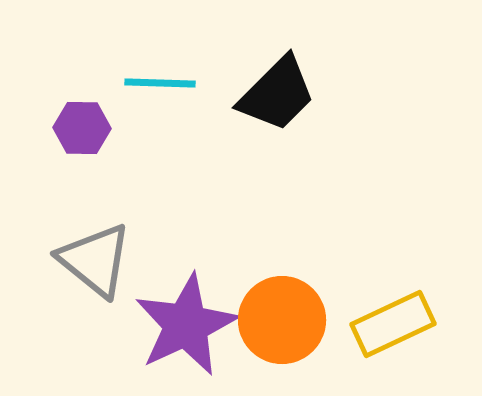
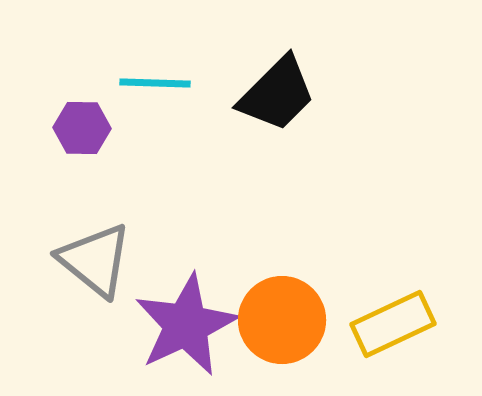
cyan line: moved 5 px left
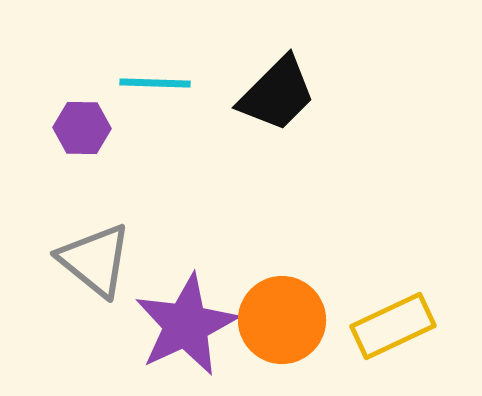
yellow rectangle: moved 2 px down
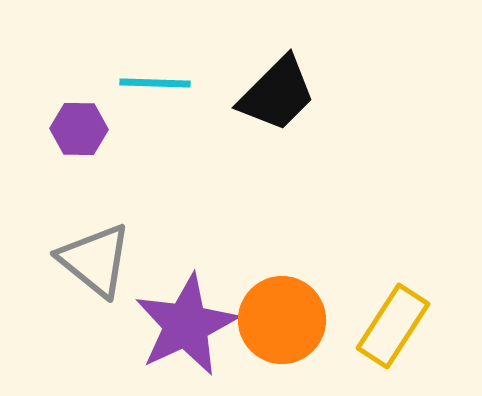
purple hexagon: moved 3 px left, 1 px down
yellow rectangle: rotated 32 degrees counterclockwise
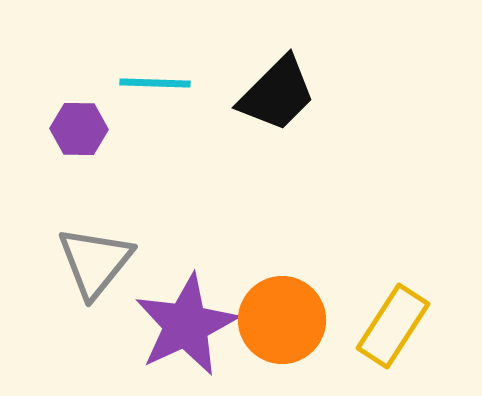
gray triangle: moved 2 px down; rotated 30 degrees clockwise
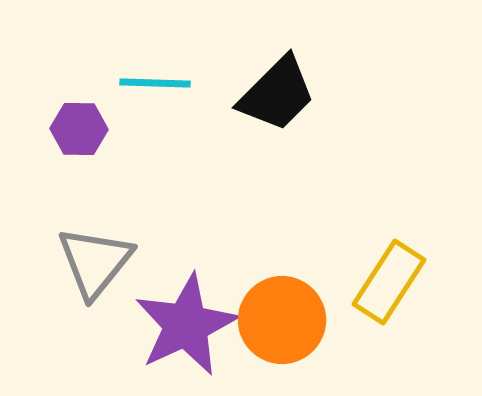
yellow rectangle: moved 4 px left, 44 px up
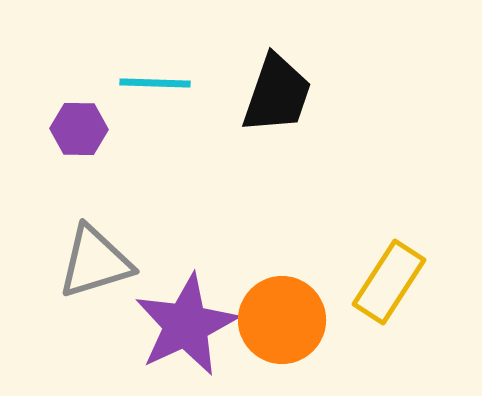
black trapezoid: rotated 26 degrees counterclockwise
gray triangle: rotated 34 degrees clockwise
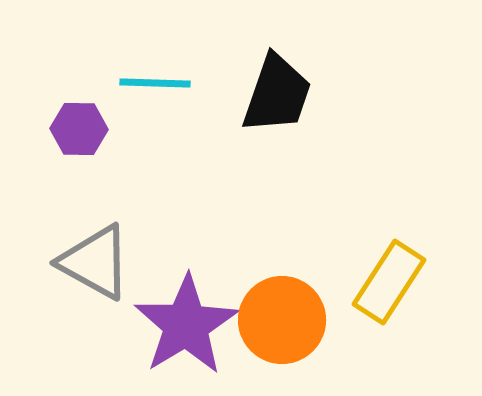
gray triangle: rotated 46 degrees clockwise
purple star: rotated 6 degrees counterclockwise
